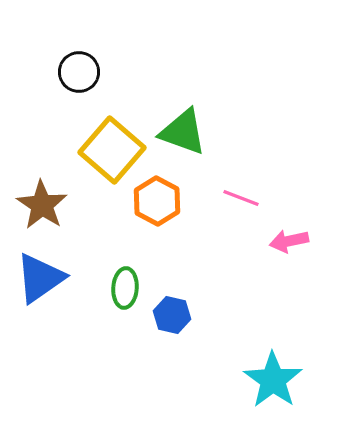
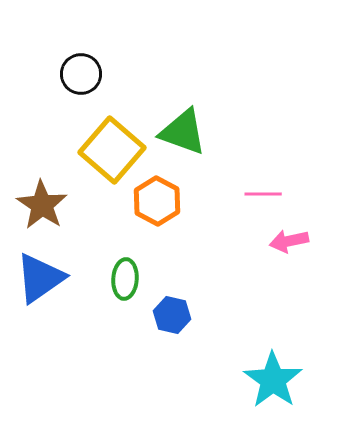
black circle: moved 2 px right, 2 px down
pink line: moved 22 px right, 4 px up; rotated 21 degrees counterclockwise
green ellipse: moved 9 px up
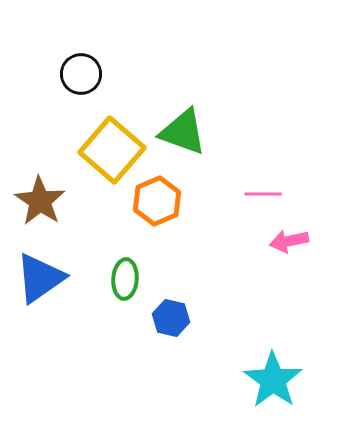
orange hexagon: rotated 9 degrees clockwise
brown star: moved 2 px left, 4 px up
blue hexagon: moved 1 px left, 3 px down
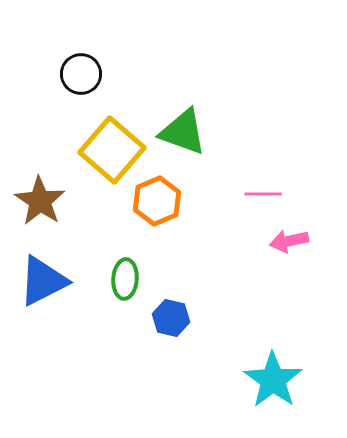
blue triangle: moved 3 px right, 3 px down; rotated 8 degrees clockwise
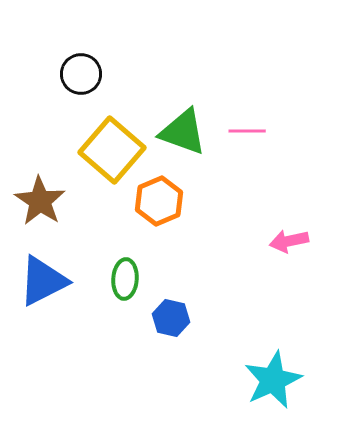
pink line: moved 16 px left, 63 px up
orange hexagon: moved 2 px right
cyan star: rotated 12 degrees clockwise
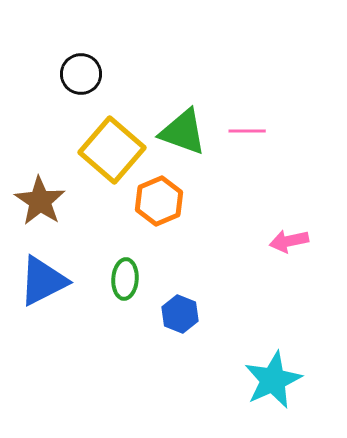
blue hexagon: moved 9 px right, 4 px up; rotated 9 degrees clockwise
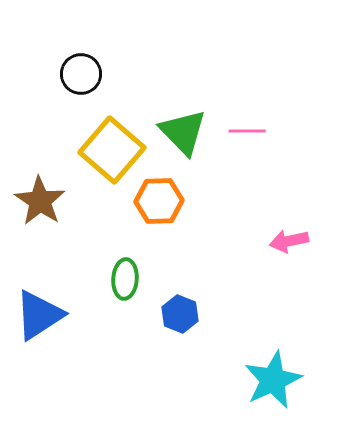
green triangle: rotated 26 degrees clockwise
orange hexagon: rotated 21 degrees clockwise
blue triangle: moved 4 px left, 34 px down; rotated 6 degrees counterclockwise
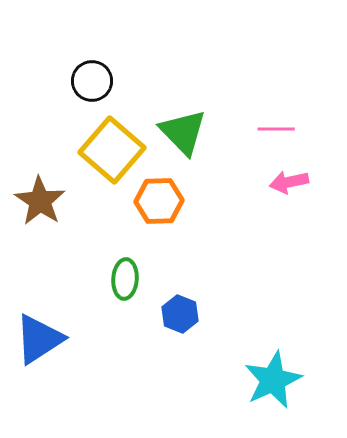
black circle: moved 11 px right, 7 px down
pink line: moved 29 px right, 2 px up
pink arrow: moved 59 px up
blue triangle: moved 24 px down
